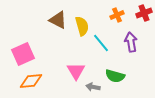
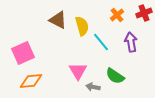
orange cross: rotated 16 degrees counterclockwise
cyan line: moved 1 px up
pink square: moved 1 px up
pink triangle: moved 2 px right
green semicircle: rotated 18 degrees clockwise
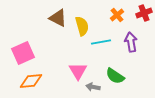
brown triangle: moved 2 px up
cyan line: rotated 60 degrees counterclockwise
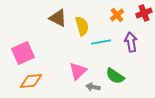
pink triangle: rotated 18 degrees clockwise
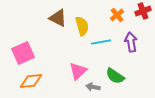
red cross: moved 1 px left, 2 px up
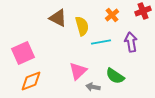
orange cross: moved 5 px left
orange diamond: rotated 15 degrees counterclockwise
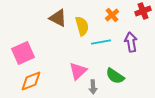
gray arrow: rotated 104 degrees counterclockwise
